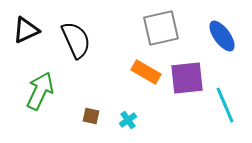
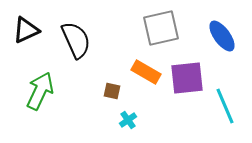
cyan line: moved 1 px down
brown square: moved 21 px right, 25 px up
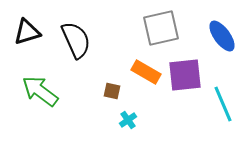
black triangle: moved 1 px right, 2 px down; rotated 8 degrees clockwise
purple square: moved 2 px left, 3 px up
green arrow: rotated 78 degrees counterclockwise
cyan line: moved 2 px left, 2 px up
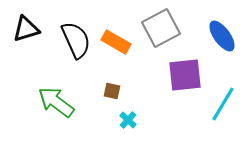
gray square: rotated 15 degrees counterclockwise
black triangle: moved 1 px left, 3 px up
orange rectangle: moved 30 px left, 30 px up
green arrow: moved 16 px right, 11 px down
cyan line: rotated 54 degrees clockwise
cyan cross: rotated 12 degrees counterclockwise
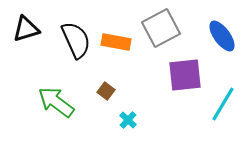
orange rectangle: rotated 20 degrees counterclockwise
brown square: moved 6 px left; rotated 24 degrees clockwise
